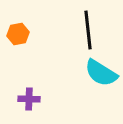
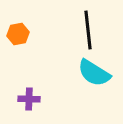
cyan semicircle: moved 7 px left
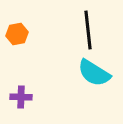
orange hexagon: moved 1 px left
purple cross: moved 8 px left, 2 px up
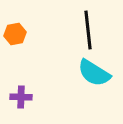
orange hexagon: moved 2 px left
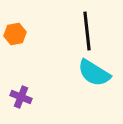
black line: moved 1 px left, 1 px down
purple cross: rotated 20 degrees clockwise
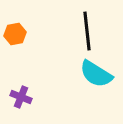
cyan semicircle: moved 2 px right, 1 px down
